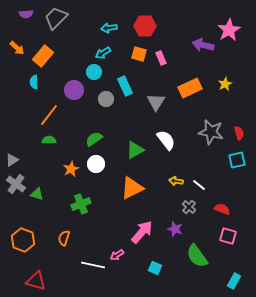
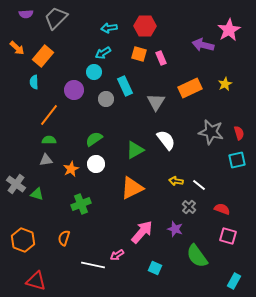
gray triangle at (12, 160): moved 34 px right; rotated 24 degrees clockwise
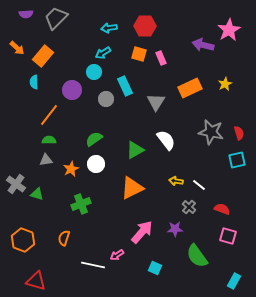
purple circle at (74, 90): moved 2 px left
purple star at (175, 229): rotated 21 degrees counterclockwise
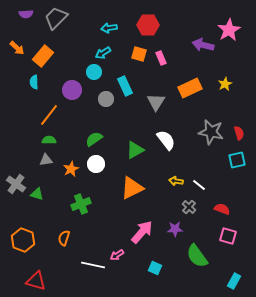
red hexagon at (145, 26): moved 3 px right, 1 px up
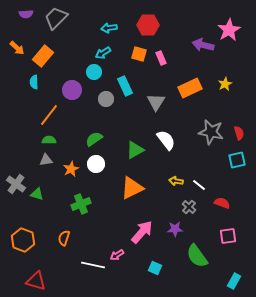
red semicircle at (222, 209): moved 6 px up
pink square at (228, 236): rotated 24 degrees counterclockwise
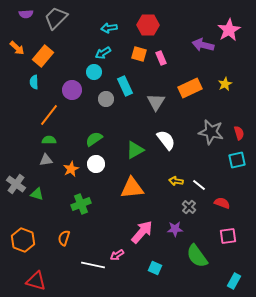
orange triangle at (132, 188): rotated 20 degrees clockwise
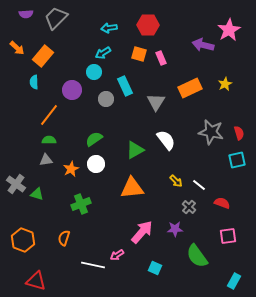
yellow arrow at (176, 181): rotated 144 degrees counterclockwise
